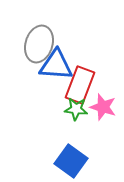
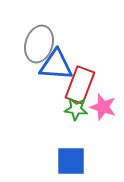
blue square: rotated 36 degrees counterclockwise
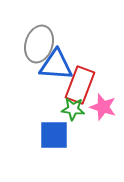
green star: moved 3 px left
blue square: moved 17 px left, 26 px up
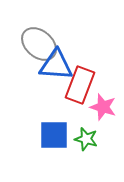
gray ellipse: rotated 66 degrees counterclockwise
green star: moved 13 px right, 30 px down; rotated 10 degrees clockwise
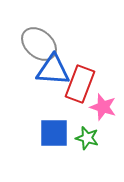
blue triangle: moved 3 px left, 5 px down
red rectangle: moved 1 px up
blue square: moved 2 px up
green star: moved 1 px right, 1 px up
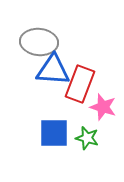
gray ellipse: moved 2 px up; rotated 36 degrees counterclockwise
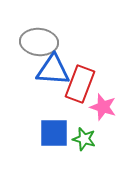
green star: moved 3 px left, 1 px down
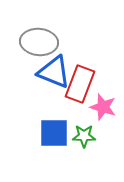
blue triangle: moved 1 px right, 2 px down; rotated 18 degrees clockwise
green star: moved 3 px up; rotated 15 degrees counterclockwise
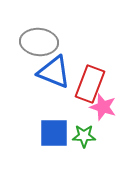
red rectangle: moved 10 px right
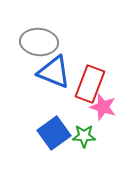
blue square: rotated 36 degrees counterclockwise
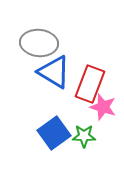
gray ellipse: moved 1 px down
blue triangle: rotated 9 degrees clockwise
